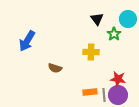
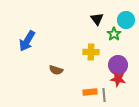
cyan circle: moved 2 px left, 1 px down
brown semicircle: moved 1 px right, 2 px down
purple circle: moved 30 px up
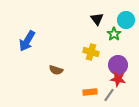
yellow cross: rotated 14 degrees clockwise
gray line: moved 5 px right; rotated 40 degrees clockwise
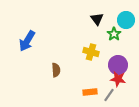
brown semicircle: rotated 112 degrees counterclockwise
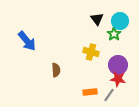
cyan circle: moved 6 px left, 1 px down
blue arrow: rotated 70 degrees counterclockwise
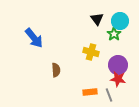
blue arrow: moved 7 px right, 3 px up
gray line: rotated 56 degrees counterclockwise
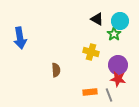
black triangle: rotated 24 degrees counterclockwise
blue arrow: moved 14 px left; rotated 30 degrees clockwise
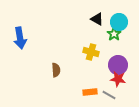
cyan circle: moved 1 px left, 1 px down
gray line: rotated 40 degrees counterclockwise
